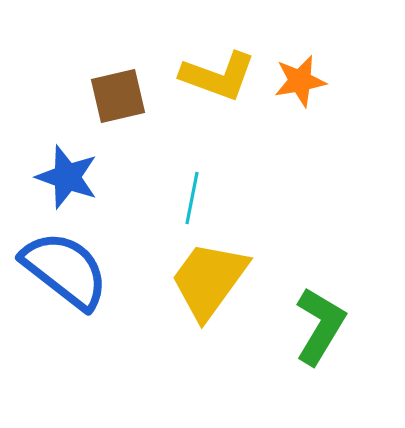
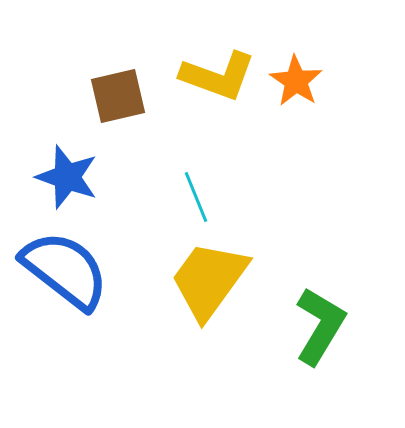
orange star: moved 4 px left; rotated 28 degrees counterclockwise
cyan line: moved 4 px right, 1 px up; rotated 33 degrees counterclockwise
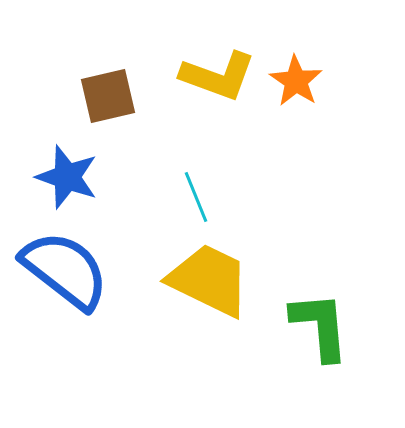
brown square: moved 10 px left
yellow trapezoid: rotated 80 degrees clockwise
green L-shape: rotated 36 degrees counterclockwise
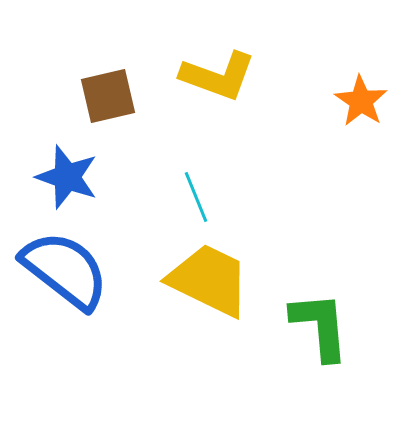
orange star: moved 65 px right, 20 px down
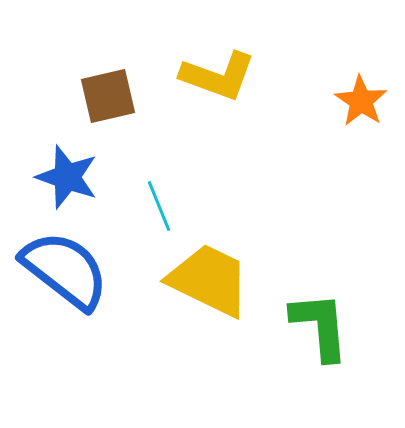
cyan line: moved 37 px left, 9 px down
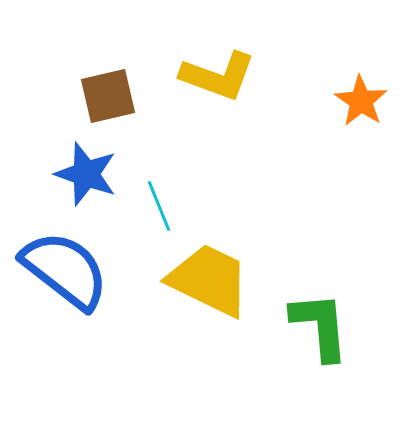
blue star: moved 19 px right, 3 px up
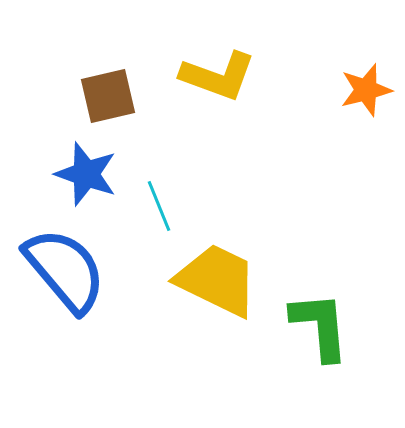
orange star: moved 5 px right, 11 px up; rotated 24 degrees clockwise
blue semicircle: rotated 12 degrees clockwise
yellow trapezoid: moved 8 px right
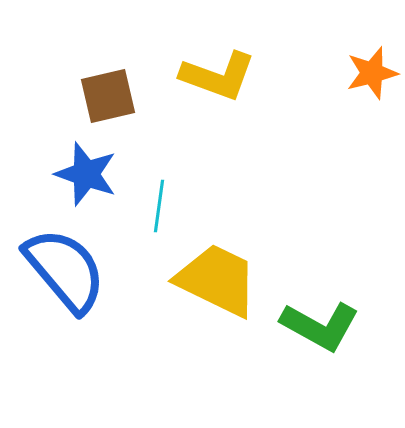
orange star: moved 6 px right, 17 px up
cyan line: rotated 30 degrees clockwise
green L-shape: rotated 124 degrees clockwise
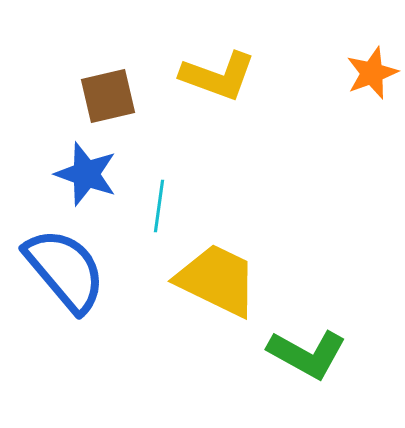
orange star: rotated 6 degrees counterclockwise
green L-shape: moved 13 px left, 28 px down
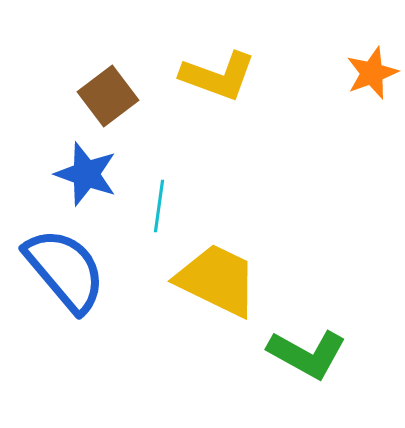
brown square: rotated 24 degrees counterclockwise
